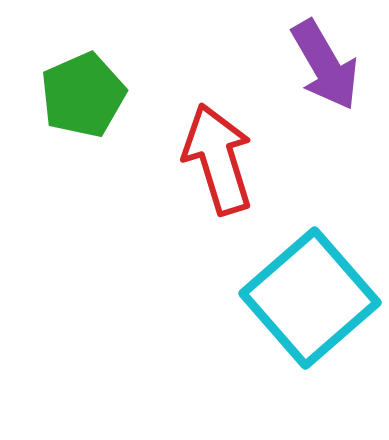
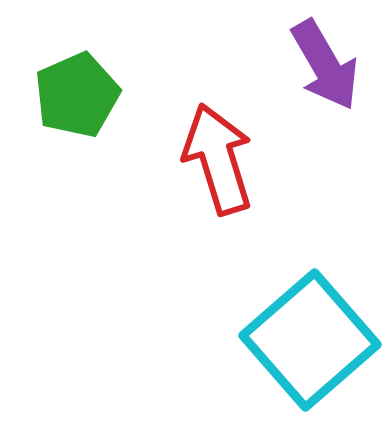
green pentagon: moved 6 px left
cyan square: moved 42 px down
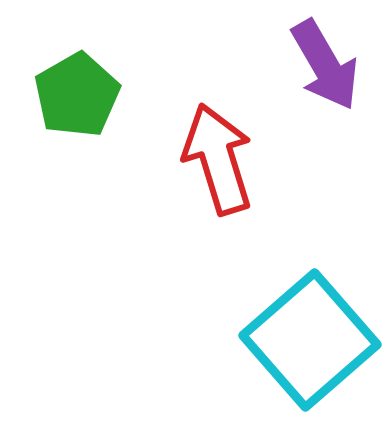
green pentagon: rotated 6 degrees counterclockwise
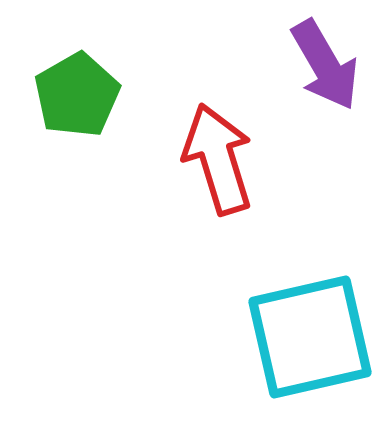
cyan square: moved 3 px up; rotated 28 degrees clockwise
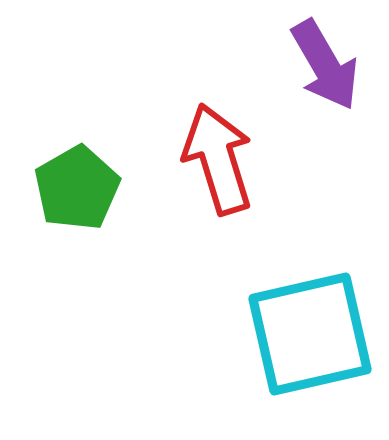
green pentagon: moved 93 px down
cyan square: moved 3 px up
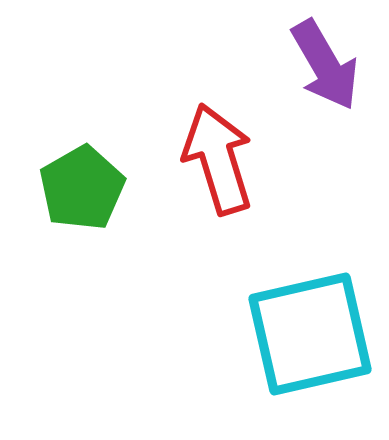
green pentagon: moved 5 px right
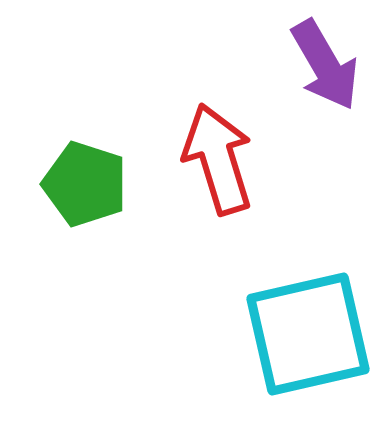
green pentagon: moved 3 px right, 4 px up; rotated 24 degrees counterclockwise
cyan square: moved 2 px left
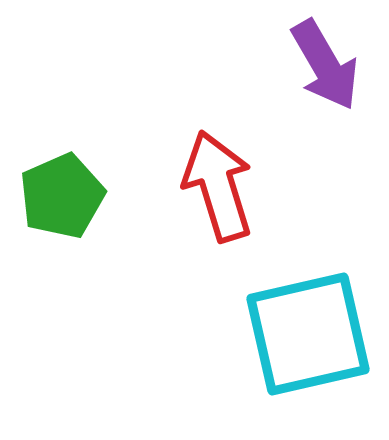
red arrow: moved 27 px down
green pentagon: moved 23 px left, 12 px down; rotated 30 degrees clockwise
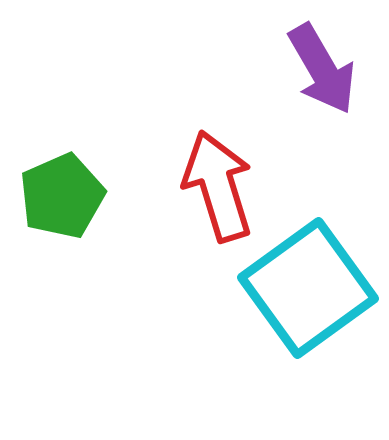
purple arrow: moved 3 px left, 4 px down
cyan square: moved 46 px up; rotated 23 degrees counterclockwise
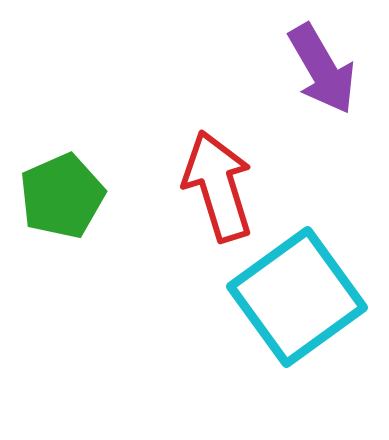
cyan square: moved 11 px left, 9 px down
